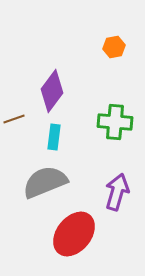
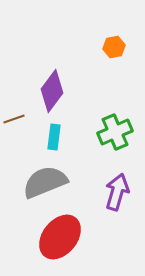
green cross: moved 10 px down; rotated 28 degrees counterclockwise
red ellipse: moved 14 px left, 3 px down
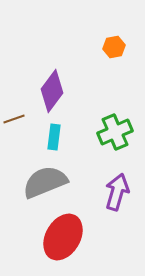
red ellipse: moved 3 px right; rotated 9 degrees counterclockwise
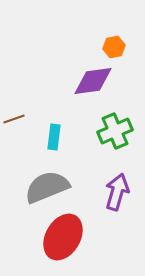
purple diamond: moved 41 px right, 10 px up; rotated 45 degrees clockwise
green cross: moved 1 px up
gray semicircle: moved 2 px right, 5 px down
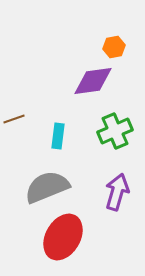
cyan rectangle: moved 4 px right, 1 px up
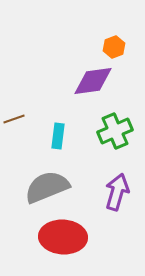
orange hexagon: rotated 10 degrees counterclockwise
red ellipse: rotated 63 degrees clockwise
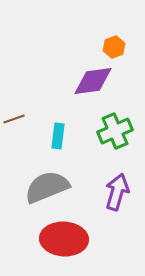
red ellipse: moved 1 px right, 2 px down
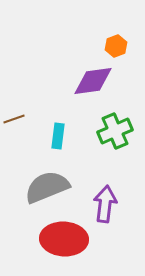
orange hexagon: moved 2 px right, 1 px up
purple arrow: moved 12 px left, 12 px down; rotated 9 degrees counterclockwise
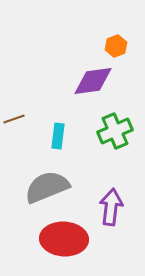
purple arrow: moved 6 px right, 3 px down
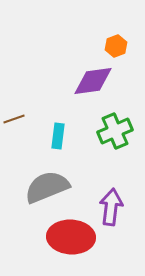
red ellipse: moved 7 px right, 2 px up
